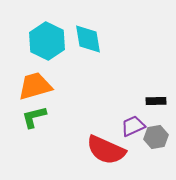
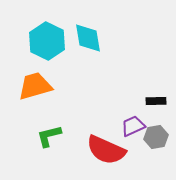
cyan diamond: moved 1 px up
green L-shape: moved 15 px right, 19 px down
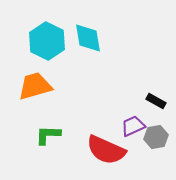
black rectangle: rotated 30 degrees clockwise
green L-shape: moved 1 px left, 1 px up; rotated 16 degrees clockwise
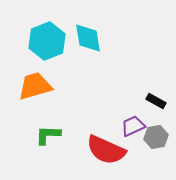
cyan hexagon: rotated 12 degrees clockwise
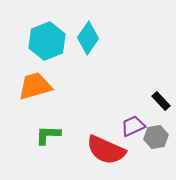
cyan diamond: rotated 44 degrees clockwise
black rectangle: moved 5 px right; rotated 18 degrees clockwise
